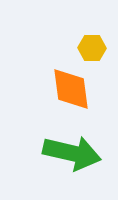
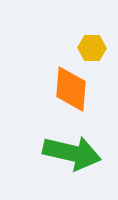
orange diamond: rotated 12 degrees clockwise
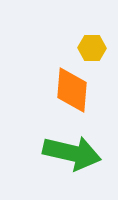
orange diamond: moved 1 px right, 1 px down
